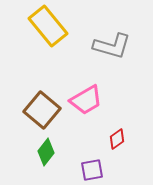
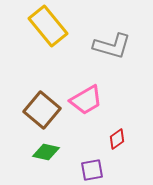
green diamond: rotated 64 degrees clockwise
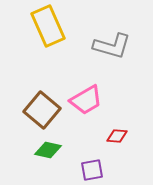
yellow rectangle: rotated 15 degrees clockwise
red diamond: moved 3 px up; rotated 40 degrees clockwise
green diamond: moved 2 px right, 2 px up
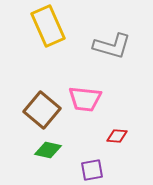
pink trapezoid: moved 1 px left, 1 px up; rotated 36 degrees clockwise
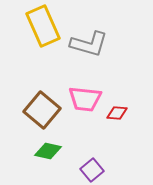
yellow rectangle: moved 5 px left
gray L-shape: moved 23 px left, 2 px up
red diamond: moved 23 px up
green diamond: moved 1 px down
purple square: rotated 30 degrees counterclockwise
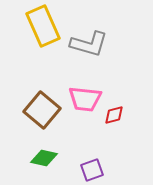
red diamond: moved 3 px left, 2 px down; rotated 20 degrees counterclockwise
green diamond: moved 4 px left, 7 px down
purple square: rotated 20 degrees clockwise
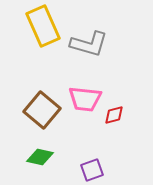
green diamond: moved 4 px left, 1 px up
